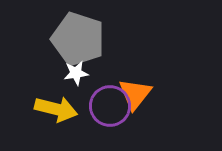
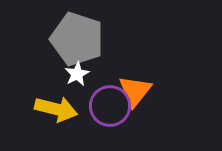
gray pentagon: moved 1 px left
white star: moved 1 px right, 1 px down; rotated 20 degrees counterclockwise
orange triangle: moved 3 px up
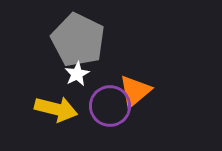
gray pentagon: moved 1 px right, 1 px down; rotated 8 degrees clockwise
orange triangle: rotated 12 degrees clockwise
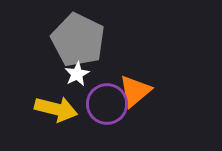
purple circle: moved 3 px left, 2 px up
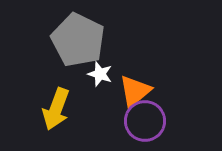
white star: moved 23 px right; rotated 25 degrees counterclockwise
purple circle: moved 38 px right, 17 px down
yellow arrow: rotated 96 degrees clockwise
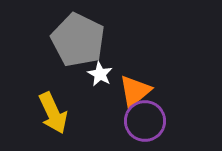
white star: rotated 10 degrees clockwise
yellow arrow: moved 3 px left, 4 px down; rotated 45 degrees counterclockwise
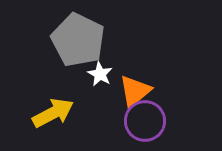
yellow arrow: rotated 93 degrees counterclockwise
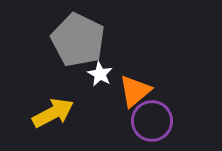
purple circle: moved 7 px right
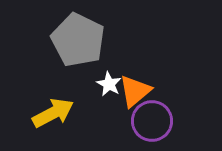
white star: moved 9 px right, 10 px down
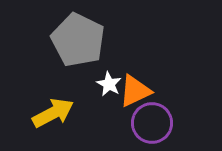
orange triangle: rotated 15 degrees clockwise
purple circle: moved 2 px down
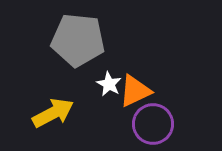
gray pentagon: rotated 20 degrees counterclockwise
purple circle: moved 1 px right, 1 px down
